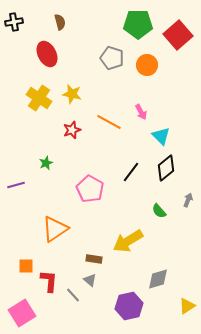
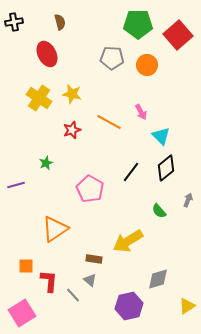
gray pentagon: rotated 15 degrees counterclockwise
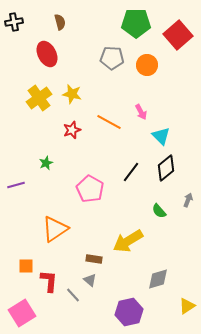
green pentagon: moved 2 px left, 1 px up
yellow cross: rotated 20 degrees clockwise
purple hexagon: moved 6 px down
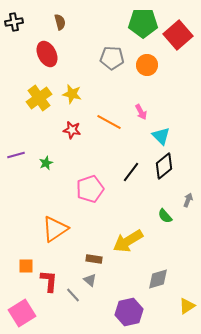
green pentagon: moved 7 px right
red star: rotated 30 degrees clockwise
black diamond: moved 2 px left, 2 px up
purple line: moved 30 px up
pink pentagon: rotated 24 degrees clockwise
green semicircle: moved 6 px right, 5 px down
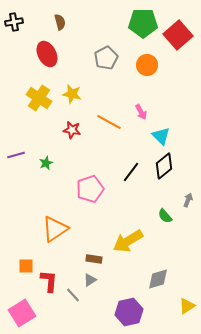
gray pentagon: moved 6 px left; rotated 30 degrees counterclockwise
yellow cross: rotated 20 degrees counterclockwise
gray triangle: rotated 48 degrees clockwise
